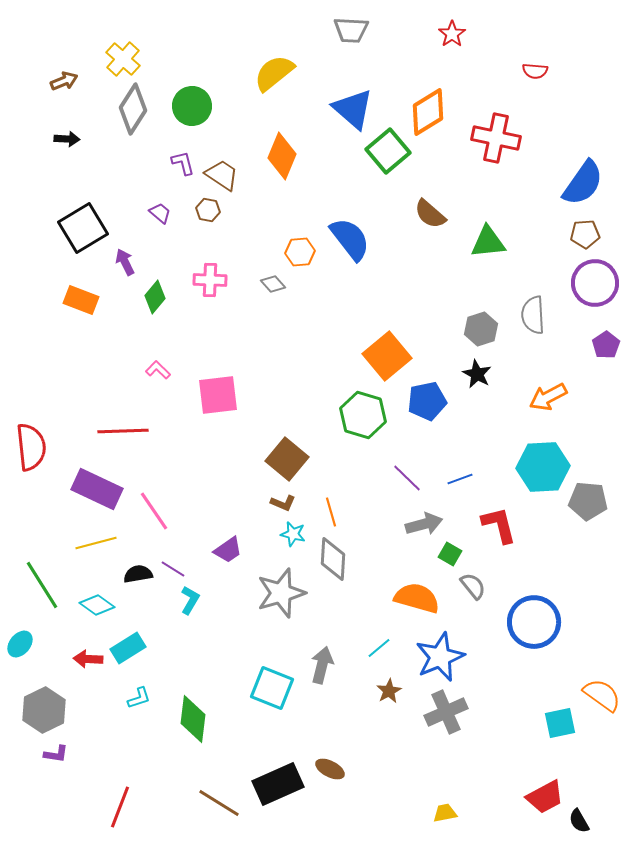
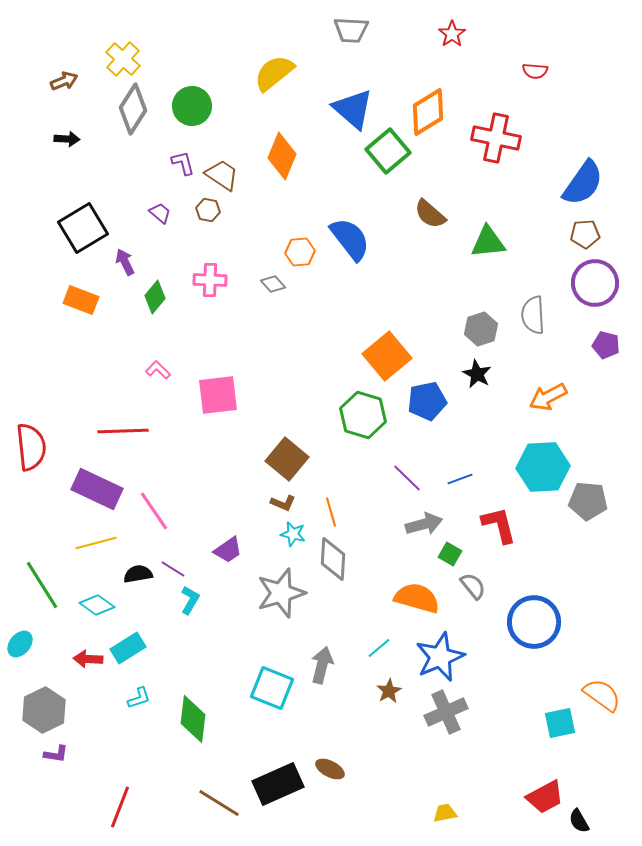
purple pentagon at (606, 345): rotated 24 degrees counterclockwise
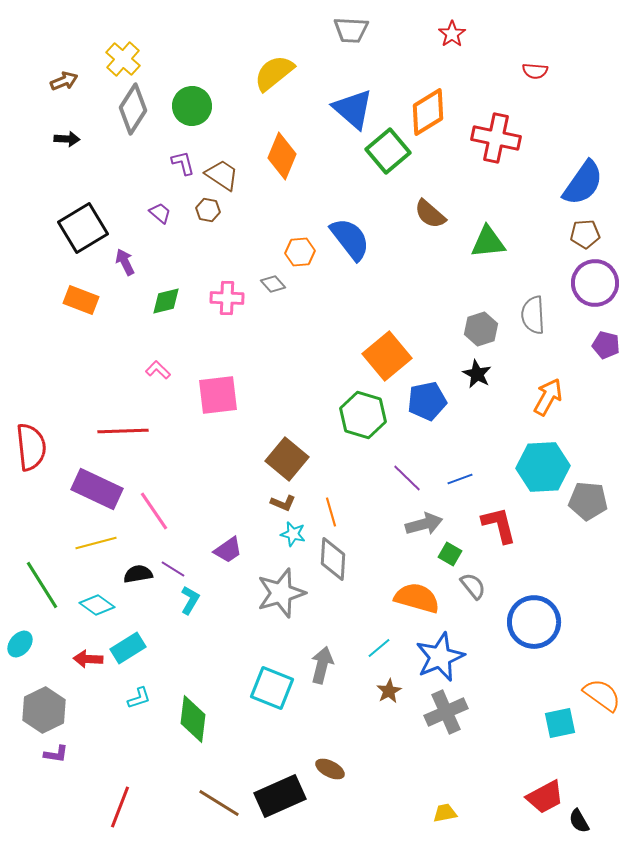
pink cross at (210, 280): moved 17 px right, 18 px down
green diamond at (155, 297): moved 11 px right, 4 px down; rotated 36 degrees clockwise
orange arrow at (548, 397): rotated 147 degrees clockwise
black rectangle at (278, 784): moved 2 px right, 12 px down
